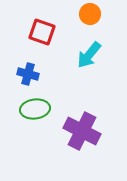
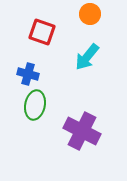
cyan arrow: moved 2 px left, 2 px down
green ellipse: moved 4 px up; rotated 72 degrees counterclockwise
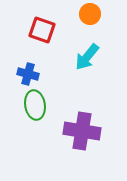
red square: moved 2 px up
green ellipse: rotated 20 degrees counterclockwise
purple cross: rotated 18 degrees counterclockwise
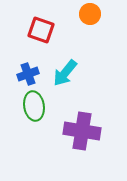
red square: moved 1 px left
cyan arrow: moved 22 px left, 16 px down
blue cross: rotated 35 degrees counterclockwise
green ellipse: moved 1 px left, 1 px down
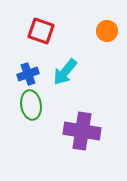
orange circle: moved 17 px right, 17 px down
red square: moved 1 px down
cyan arrow: moved 1 px up
green ellipse: moved 3 px left, 1 px up
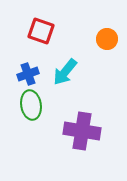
orange circle: moved 8 px down
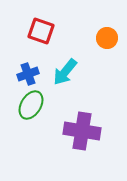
orange circle: moved 1 px up
green ellipse: rotated 40 degrees clockwise
